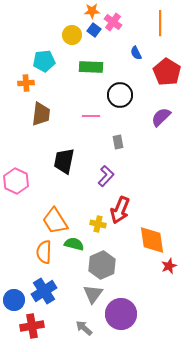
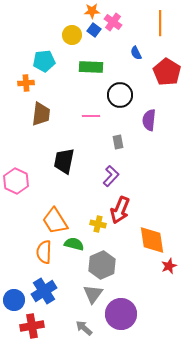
purple semicircle: moved 12 px left, 3 px down; rotated 40 degrees counterclockwise
purple L-shape: moved 5 px right
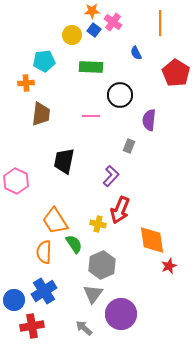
red pentagon: moved 9 px right, 1 px down
gray rectangle: moved 11 px right, 4 px down; rotated 32 degrees clockwise
green semicircle: rotated 42 degrees clockwise
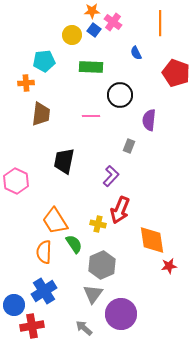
red pentagon: rotated 12 degrees counterclockwise
red star: rotated 14 degrees clockwise
blue circle: moved 5 px down
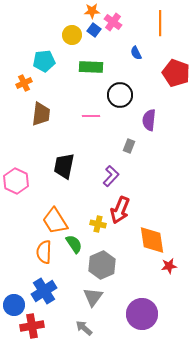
orange cross: moved 2 px left; rotated 21 degrees counterclockwise
black trapezoid: moved 5 px down
gray triangle: moved 3 px down
purple circle: moved 21 px right
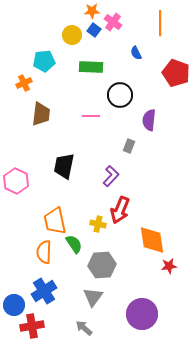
orange trapezoid: rotated 20 degrees clockwise
gray hexagon: rotated 20 degrees clockwise
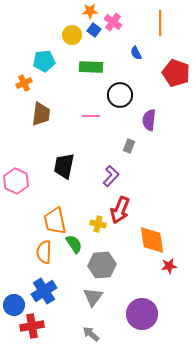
orange star: moved 2 px left
gray arrow: moved 7 px right, 6 px down
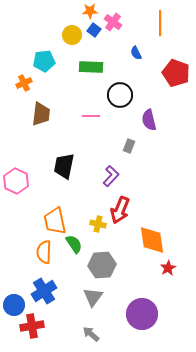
purple semicircle: rotated 20 degrees counterclockwise
red star: moved 1 px left, 2 px down; rotated 21 degrees counterclockwise
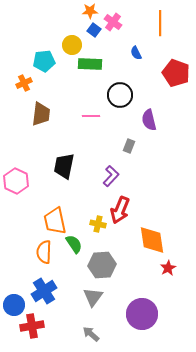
yellow circle: moved 10 px down
green rectangle: moved 1 px left, 3 px up
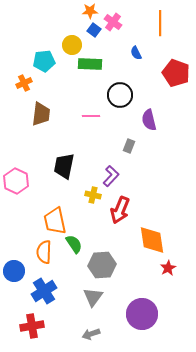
yellow cross: moved 5 px left, 29 px up
blue circle: moved 34 px up
gray arrow: rotated 60 degrees counterclockwise
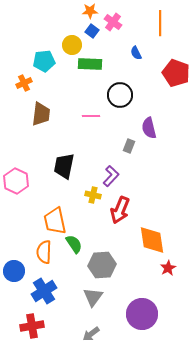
blue square: moved 2 px left, 1 px down
purple semicircle: moved 8 px down
gray arrow: rotated 18 degrees counterclockwise
